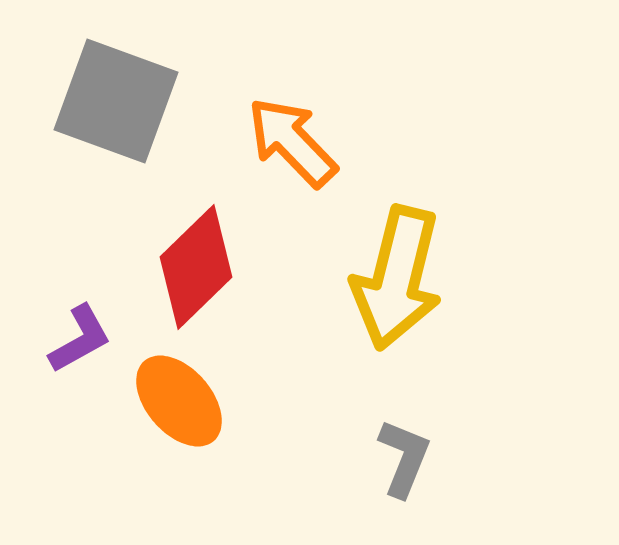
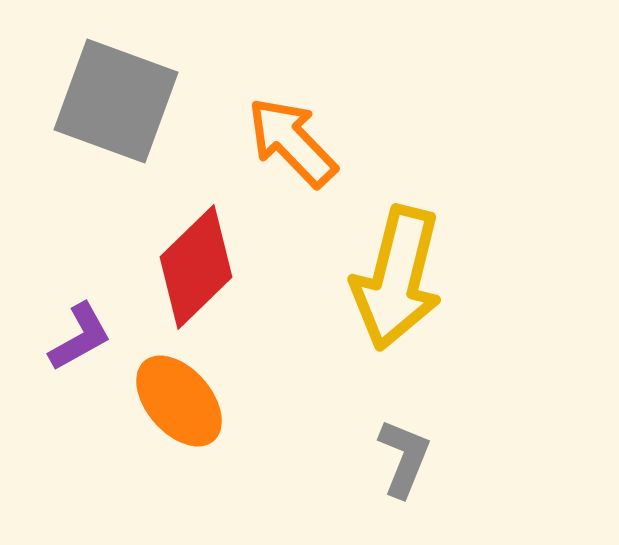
purple L-shape: moved 2 px up
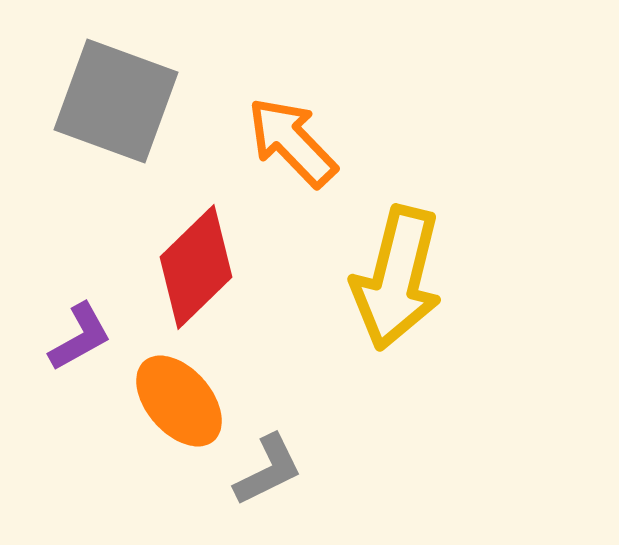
gray L-shape: moved 136 px left, 12 px down; rotated 42 degrees clockwise
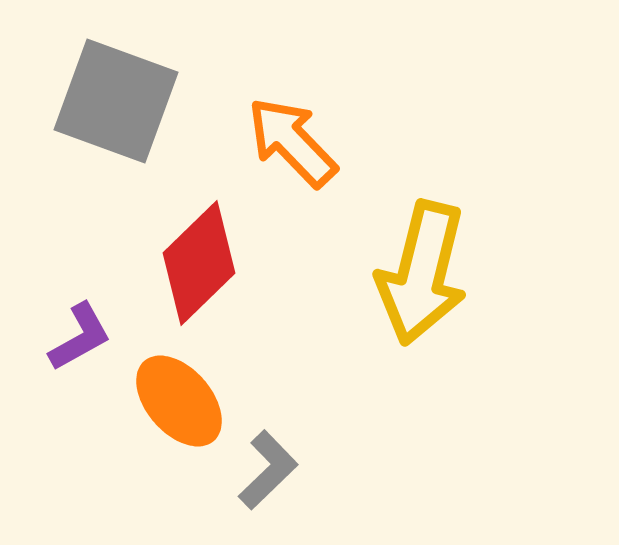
red diamond: moved 3 px right, 4 px up
yellow arrow: moved 25 px right, 5 px up
gray L-shape: rotated 18 degrees counterclockwise
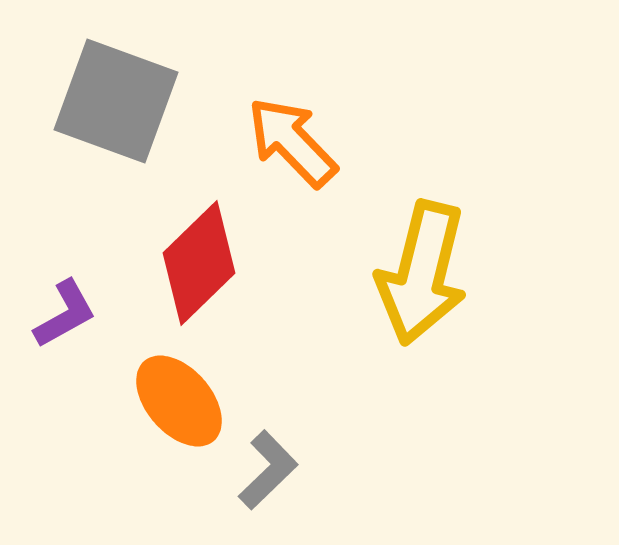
purple L-shape: moved 15 px left, 23 px up
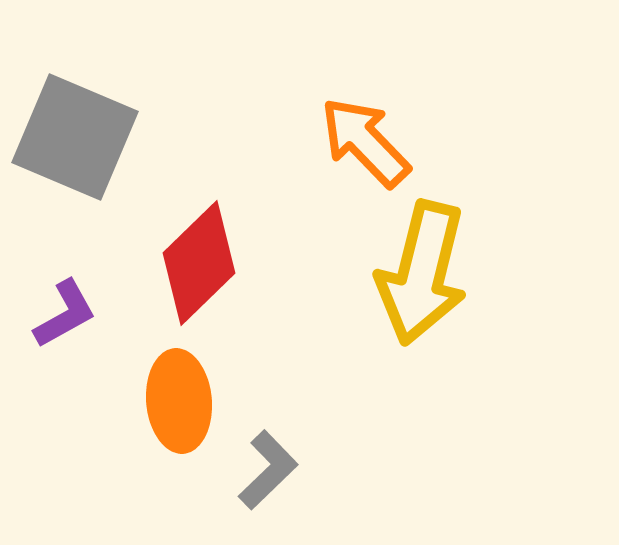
gray square: moved 41 px left, 36 px down; rotated 3 degrees clockwise
orange arrow: moved 73 px right
orange ellipse: rotated 36 degrees clockwise
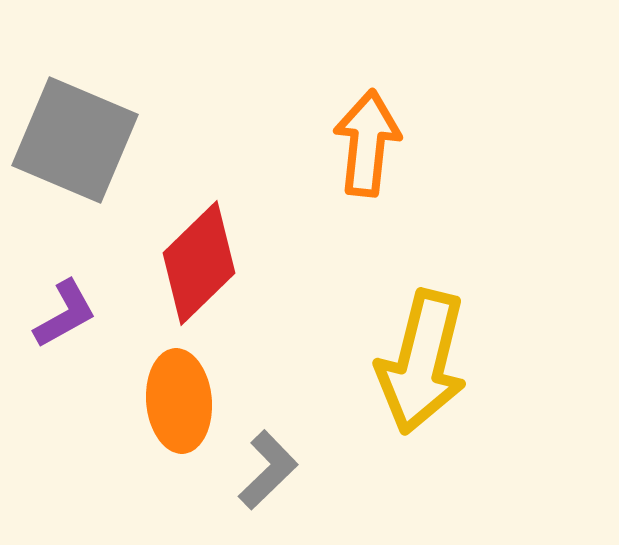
gray square: moved 3 px down
orange arrow: moved 2 px right, 1 px down; rotated 50 degrees clockwise
yellow arrow: moved 89 px down
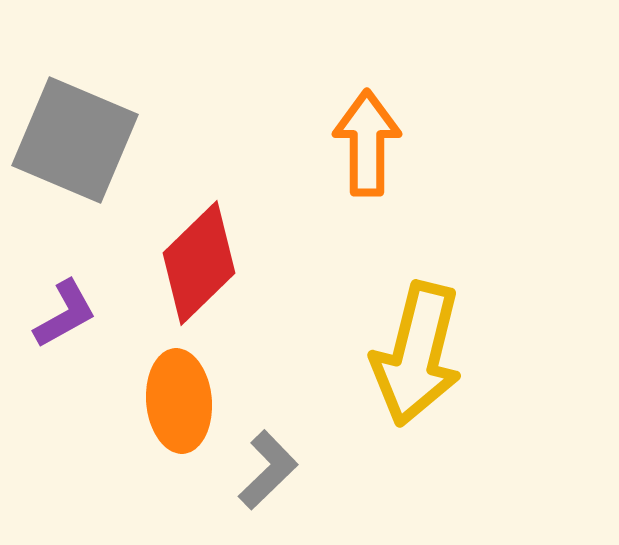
orange arrow: rotated 6 degrees counterclockwise
yellow arrow: moved 5 px left, 8 px up
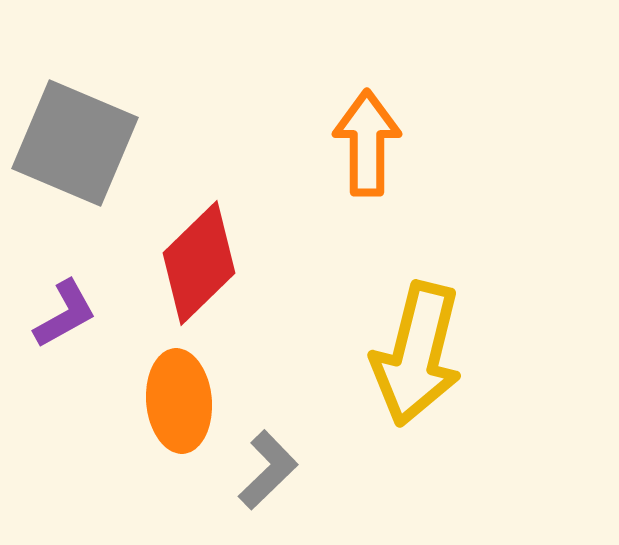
gray square: moved 3 px down
